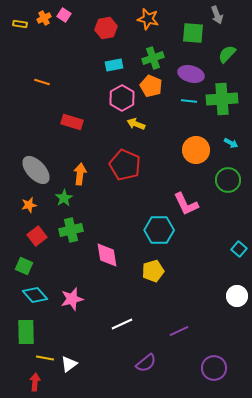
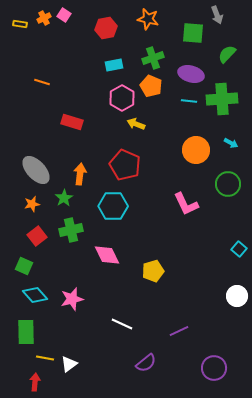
green circle at (228, 180): moved 4 px down
orange star at (29, 205): moved 3 px right, 1 px up
cyan hexagon at (159, 230): moved 46 px left, 24 px up
pink diamond at (107, 255): rotated 16 degrees counterclockwise
white line at (122, 324): rotated 50 degrees clockwise
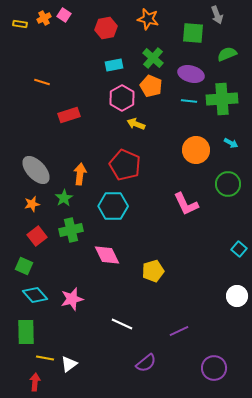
green semicircle at (227, 54): rotated 24 degrees clockwise
green cross at (153, 58): rotated 30 degrees counterclockwise
red rectangle at (72, 122): moved 3 px left, 7 px up; rotated 35 degrees counterclockwise
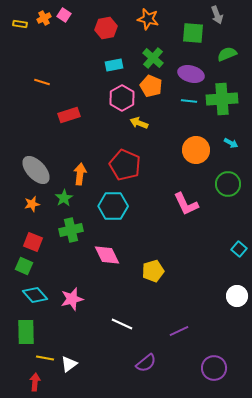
yellow arrow at (136, 124): moved 3 px right, 1 px up
red square at (37, 236): moved 4 px left, 6 px down; rotated 30 degrees counterclockwise
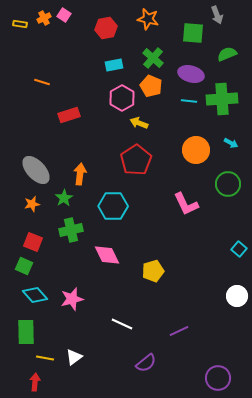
red pentagon at (125, 165): moved 11 px right, 5 px up; rotated 16 degrees clockwise
white triangle at (69, 364): moved 5 px right, 7 px up
purple circle at (214, 368): moved 4 px right, 10 px down
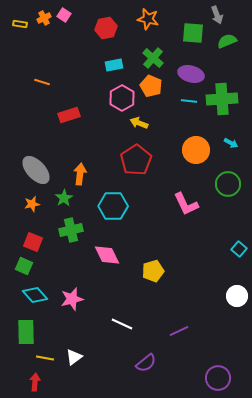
green semicircle at (227, 54): moved 13 px up
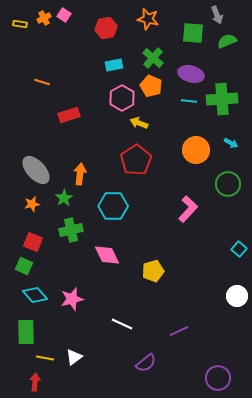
pink L-shape at (186, 204): moved 2 px right, 5 px down; rotated 112 degrees counterclockwise
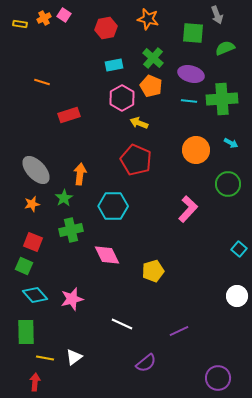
green semicircle at (227, 41): moved 2 px left, 7 px down
red pentagon at (136, 160): rotated 16 degrees counterclockwise
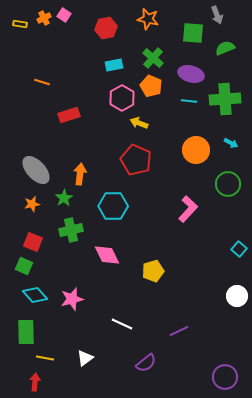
green cross at (222, 99): moved 3 px right
white triangle at (74, 357): moved 11 px right, 1 px down
purple circle at (218, 378): moved 7 px right, 1 px up
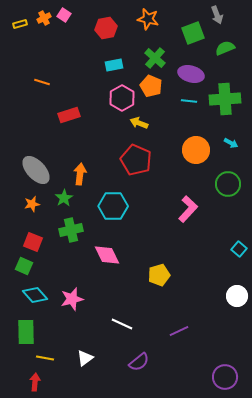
yellow rectangle at (20, 24): rotated 24 degrees counterclockwise
green square at (193, 33): rotated 25 degrees counterclockwise
green cross at (153, 58): moved 2 px right
yellow pentagon at (153, 271): moved 6 px right, 4 px down
purple semicircle at (146, 363): moved 7 px left, 1 px up
